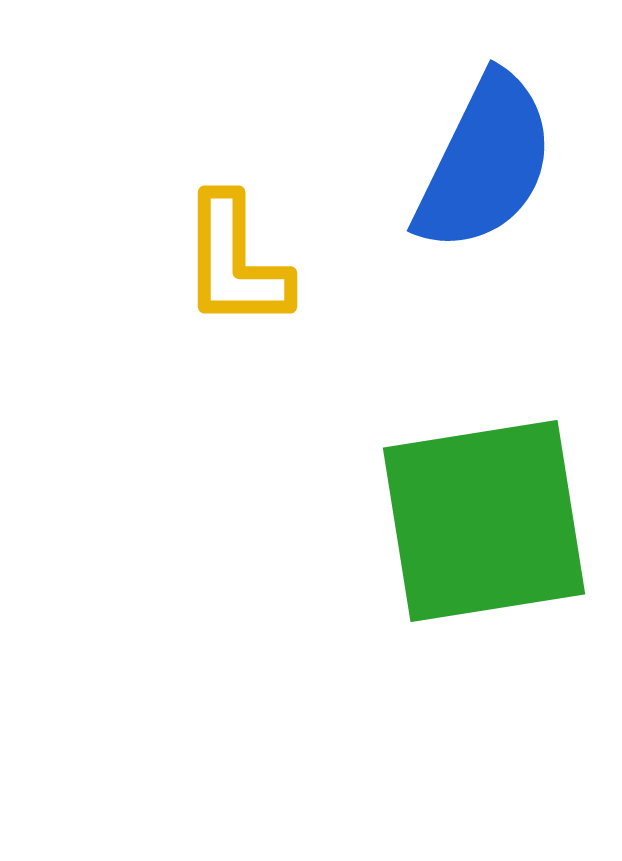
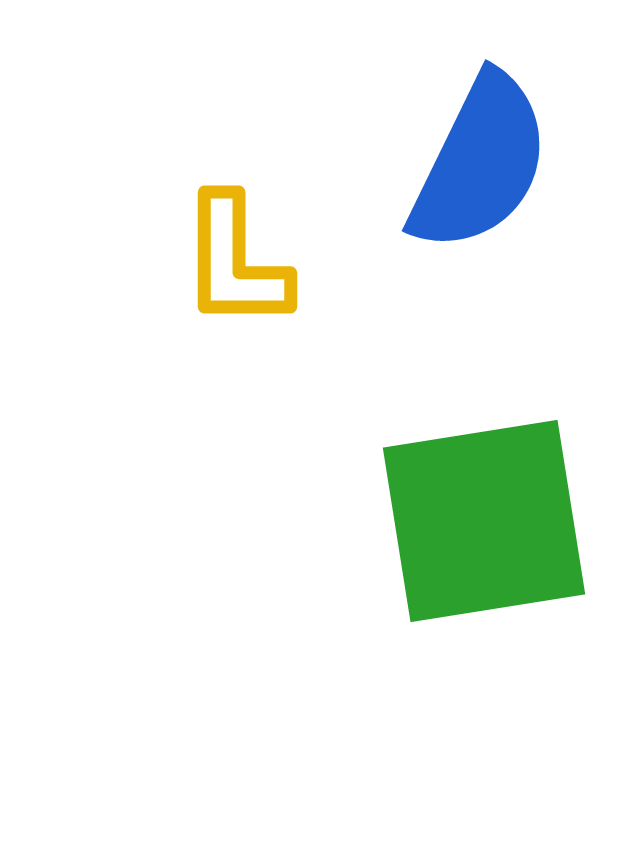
blue semicircle: moved 5 px left
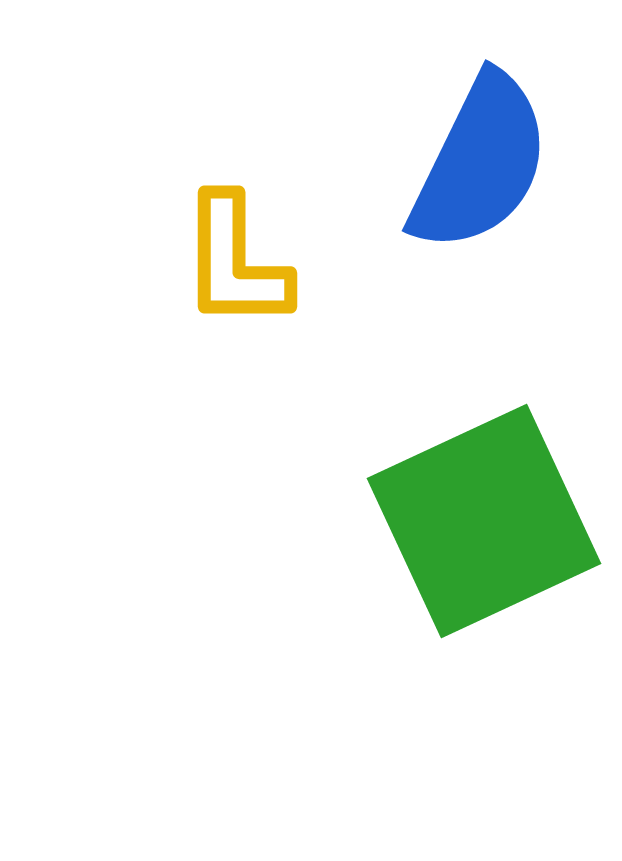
green square: rotated 16 degrees counterclockwise
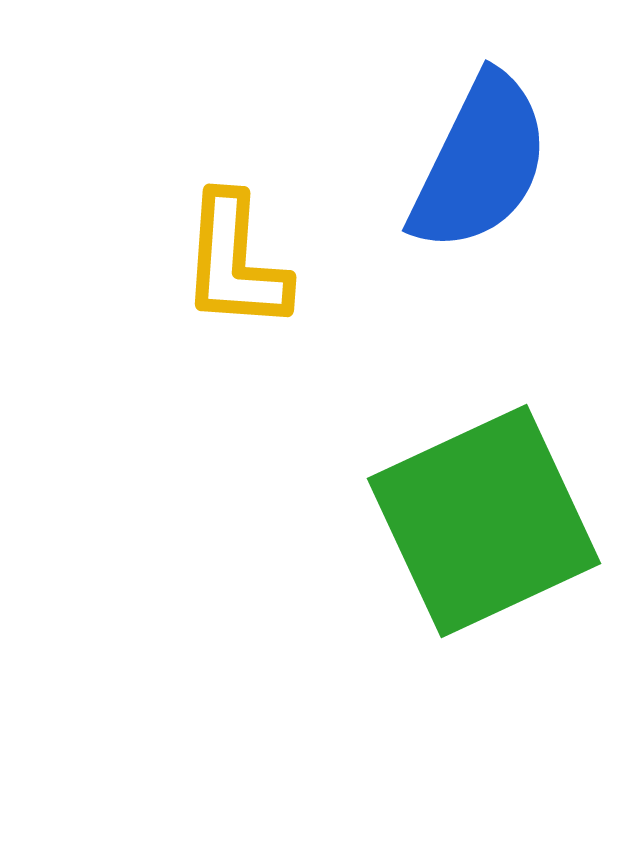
yellow L-shape: rotated 4 degrees clockwise
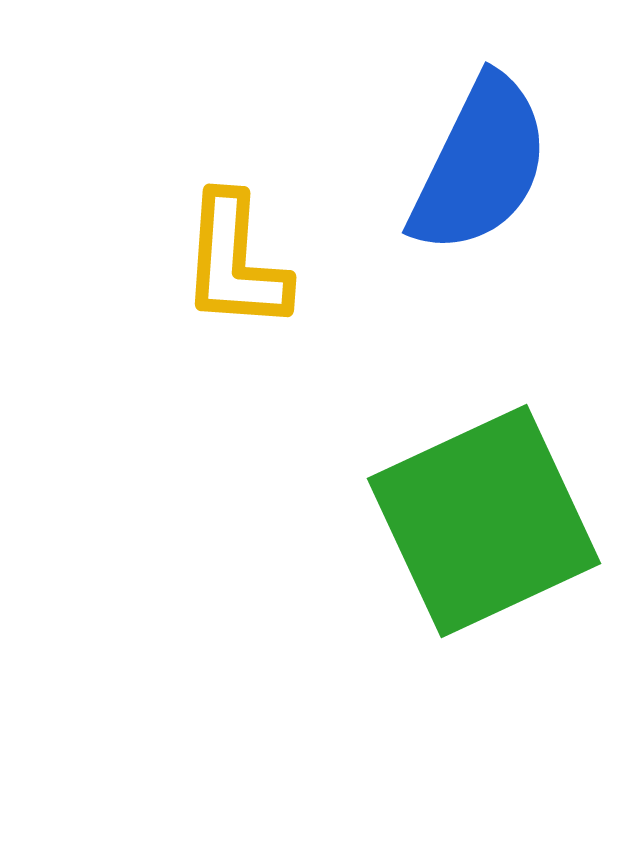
blue semicircle: moved 2 px down
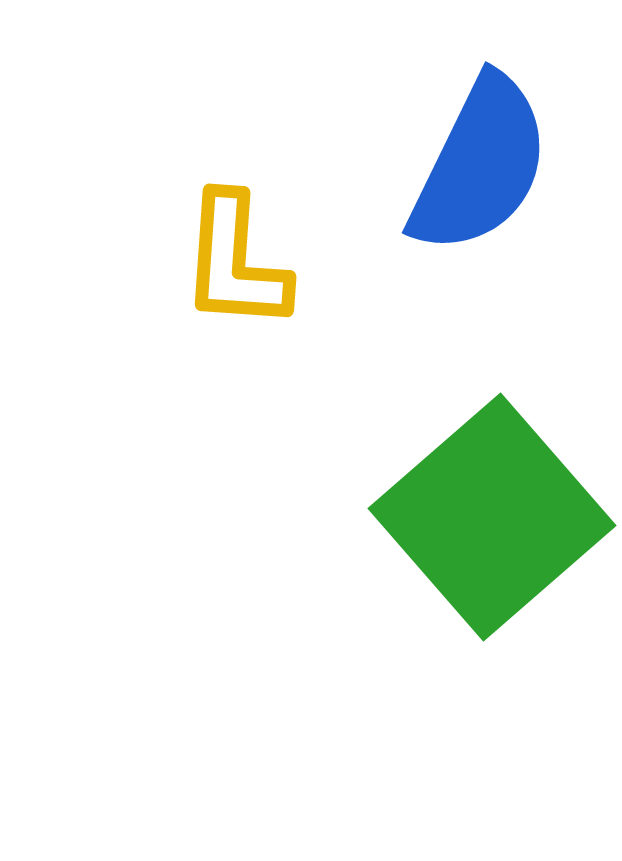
green square: moved 8 px right, 4 px up; rotated 16 degrees counterclockwise
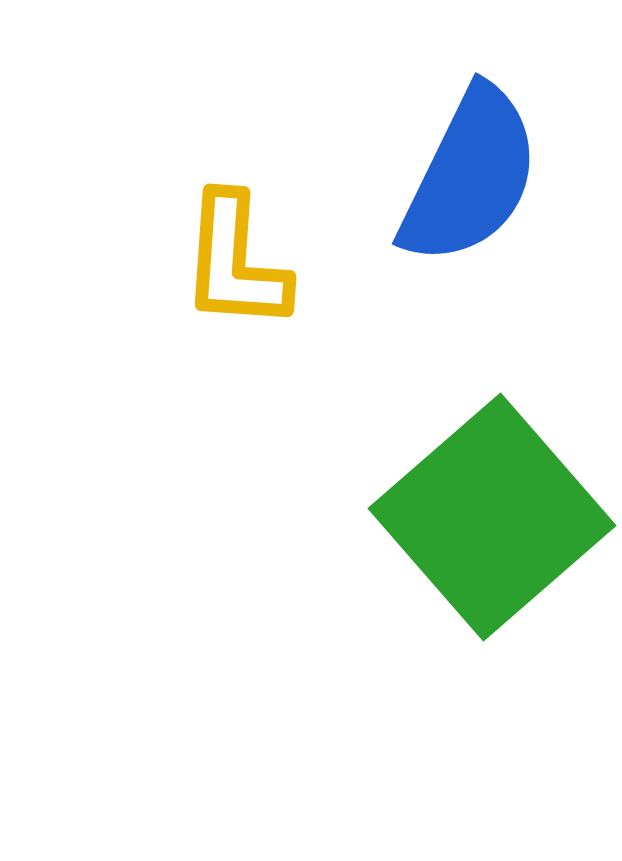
blue semicircle: moved 10 px left, 11 px down
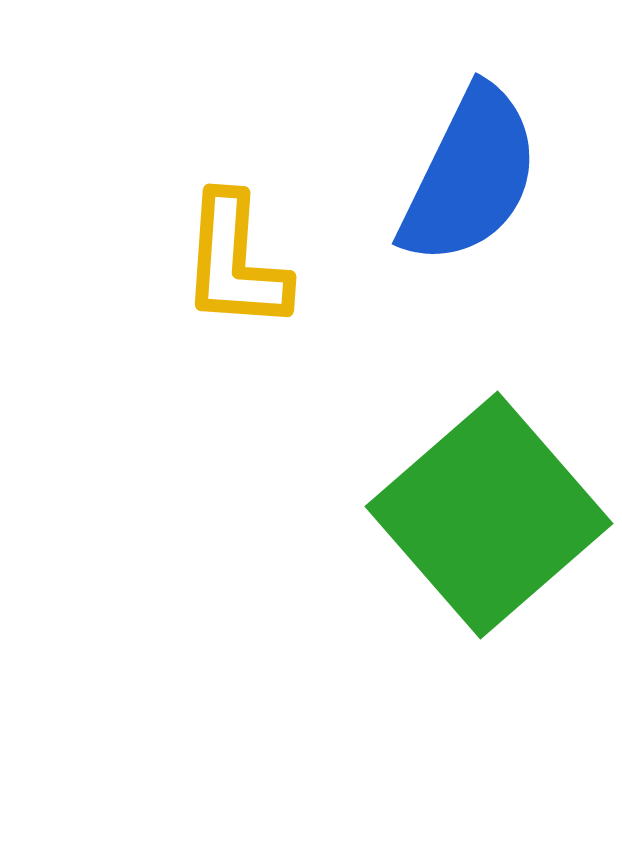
green square: moved 3 px left, 2 px up
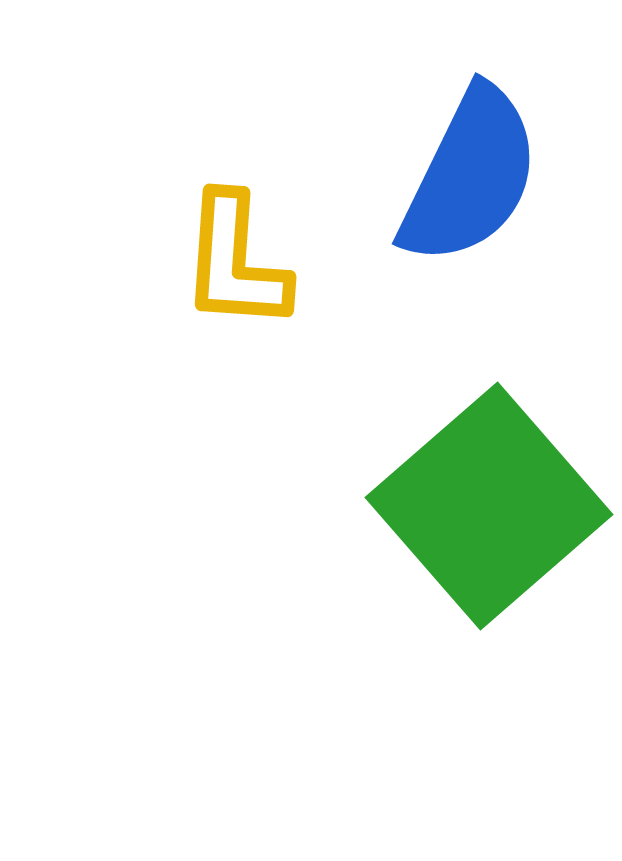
green square: moved 9 px up
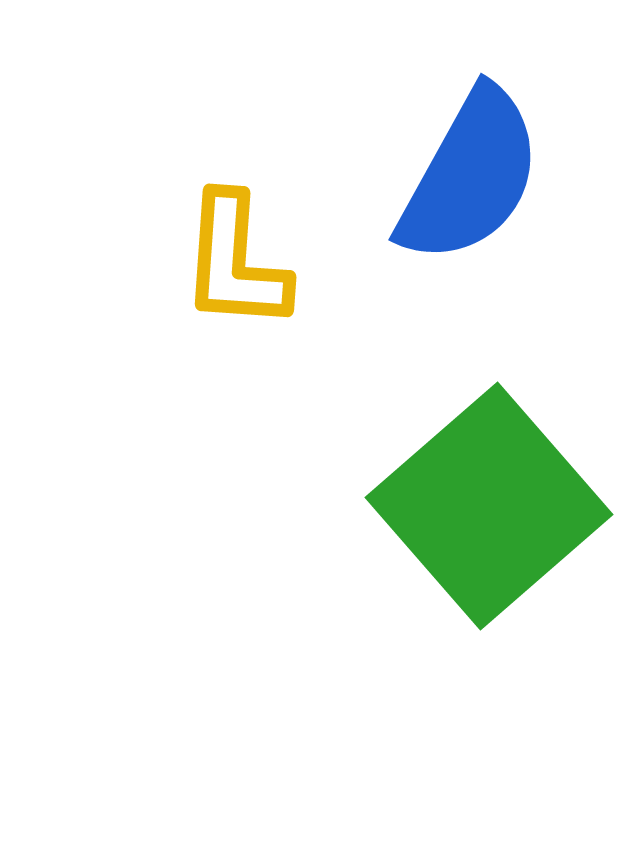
blue semicircle: rotated 3 degrees clockwise
